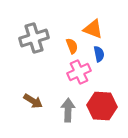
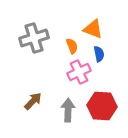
brown arrow: rotated 78 degrees counterclockwise
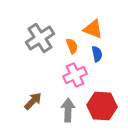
gray cross: moved 6 px right; rotated 16 degrees counterclockwise
blue semicircle: moved 2 px left
pink cross: moved 4 px left, 3 px down
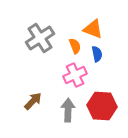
orange semicircle: moved 3 px right
